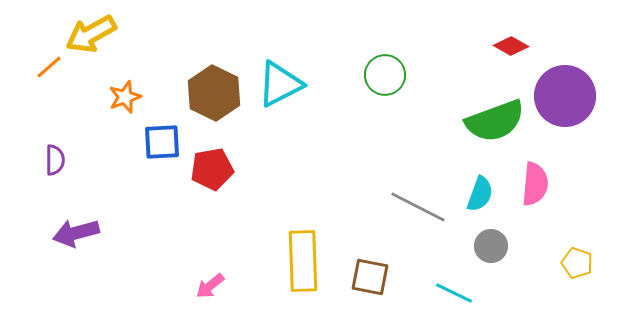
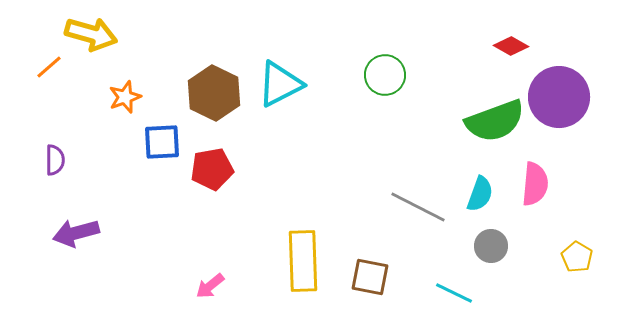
yellow arrow: rotated 135 degrees counterclockwise
purple circle: moved 6 px left, 1 px down
yellow pentagon: moved 6 px up; rotated 12 degrees clockwise
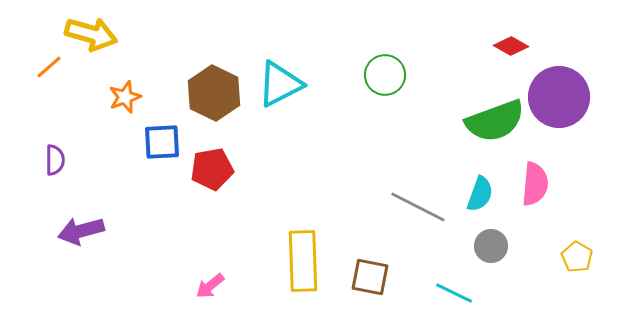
purple arrow: moved 5 px right, 2 px up
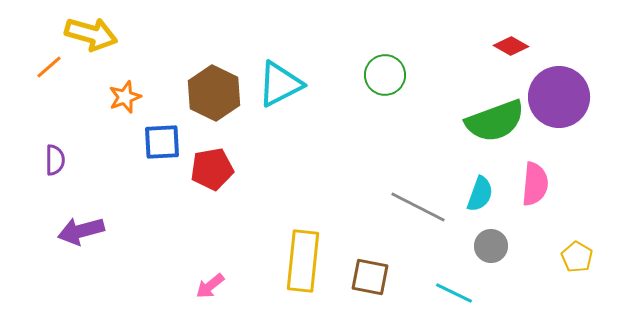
yellow rectangle: rotated 8 degrees clockwise
